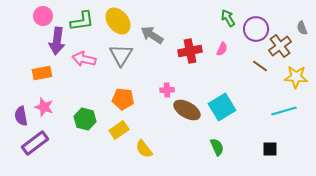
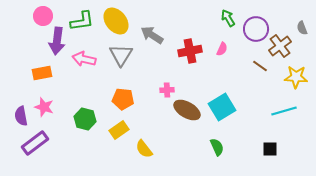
yellow ellipse: moved 2 px left
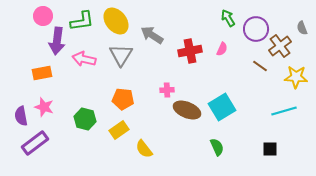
brown ellipse: rotated 8 degrees counterclockwise
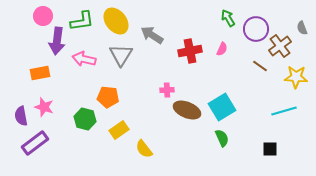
orange rectangle: moved 2 px left
orange pentagon: moved 15 px left, 2 px up
green semicircle: moved 5 px right, 9 px up
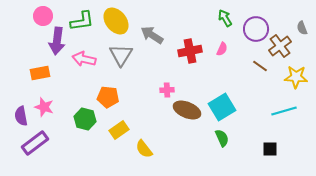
green arrow: moved 3 px left
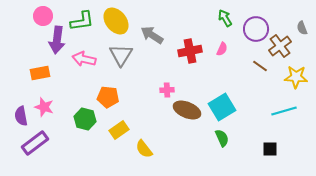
purple arrow: moved 1 px up
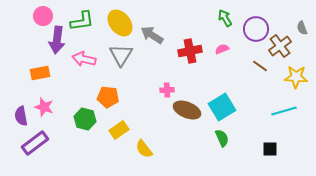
yellow ellipse: moved 4 px right, 2 px down
pink semicircle: rotated 136 degrees counterclockwise
